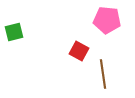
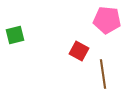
green square: moved 1 px right, 3 px down
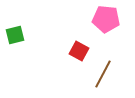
pink pentagon: moved 1 px left, 1 px up
brown line: rotated 36 degrees clockwise
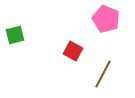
pink pentagon: rotated 16 degrees clockwise
red square: moved 6 px left
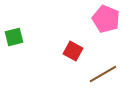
green square: moved 1 px left, 2 px down
brown line: rotated 32 degrees clockwise
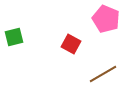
red square: moved 2 px left, 7 px up
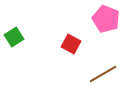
green square: rotated 18 degrees counterclockwise
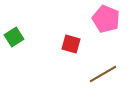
red square: rotated 12 degrees counterclockwise
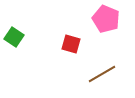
green square: rotated 24 degrees counterclockwise
brown line: moved 1 px left
